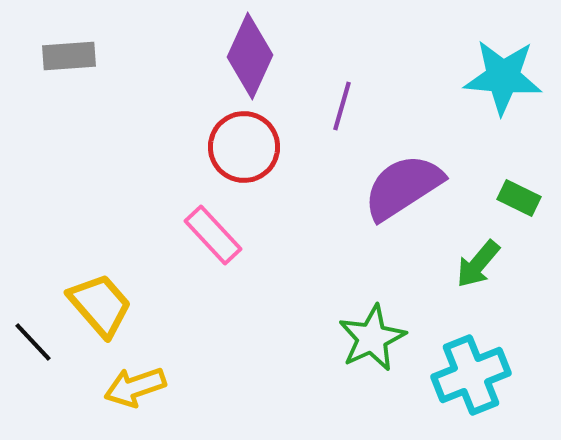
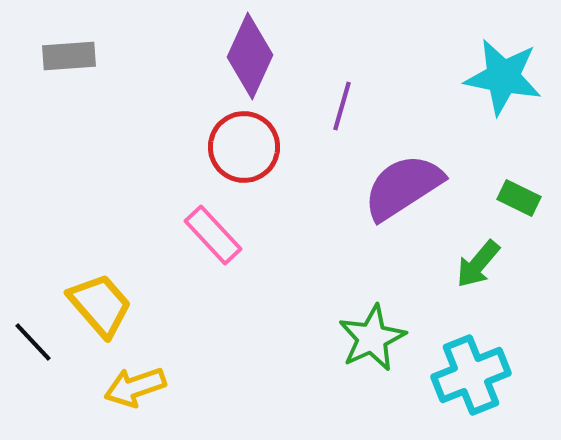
cyan star: rotated 6 degrees clockwise
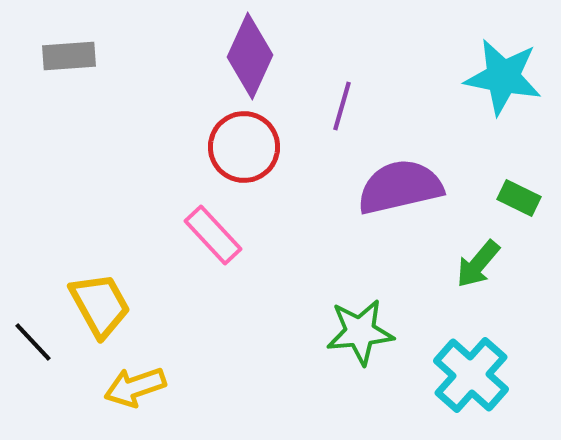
purple semicircle: moved 3 px left; rotated 20 degrees clockwise
yellow trapezoid: rotated 12 degrees clockwise
green star: moved 12 px left, 6 px up; rotated 20 degrees clockwise
cyan cross: rotated 26 degrees counterclockwise
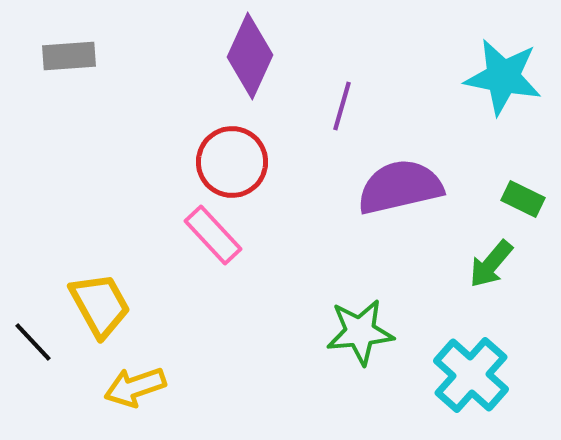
red circle: moved 12 px left, 15 px down
green rectangle: moved 4 px right, 1 px down
green arrow: moved 13 px right
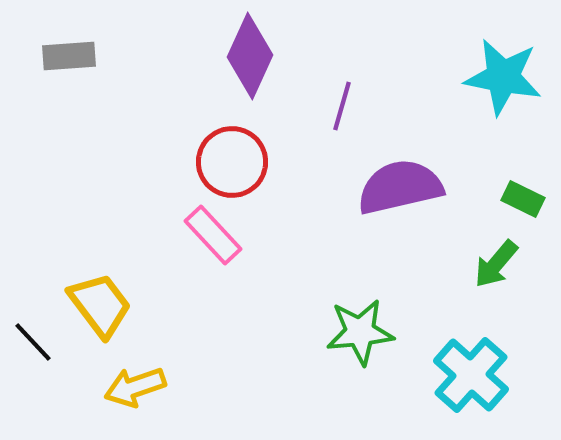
green arrow: moved 5 px right
yellow trapezoid: rotated 8 degrees counterclockwise
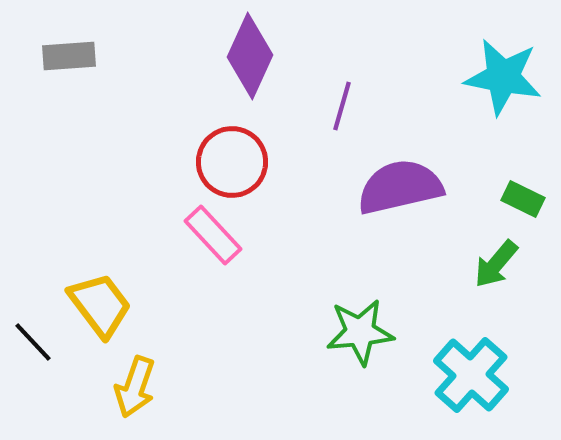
yellow arrow: rotated 52 degrees counterclockwise
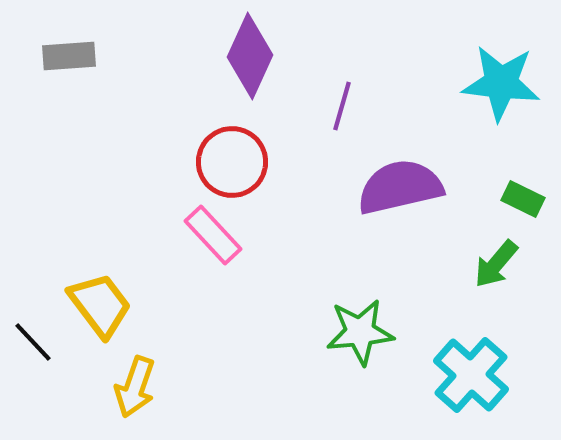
cyan star: moved 2 px left, 6 px down; rotated 4 degrees counterclockwise
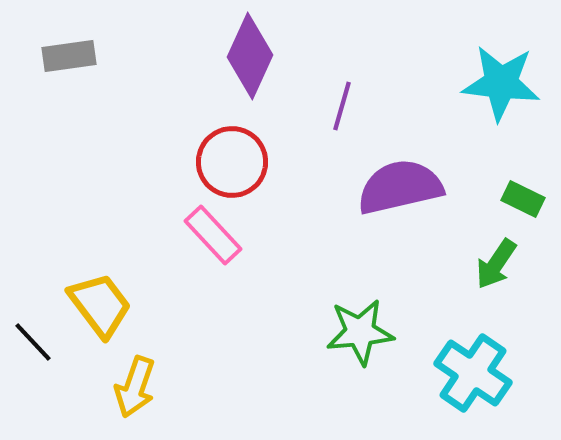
gray rectangle: rotated 4 degrees counterclockwise
green arrow: rotated 6 degrees counterclockwise
cyan cross: moved 2 px right, 2 px up; rotated 8 degrees counterclockwise
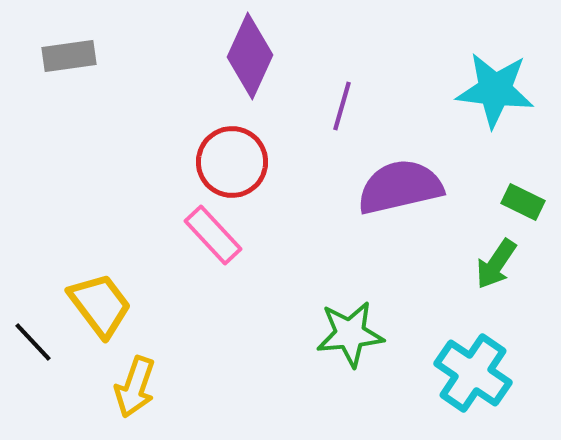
cyan star: moved 6 px left, 7 px down
green rectangle: moved 3 px down
green star: moved 10 px left, 2 px down
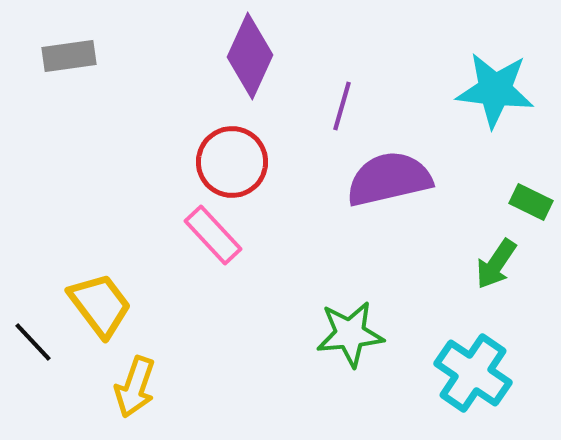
purple semicircle: moved 11 px left, 8 px up
green rectangle: moved 8 px right
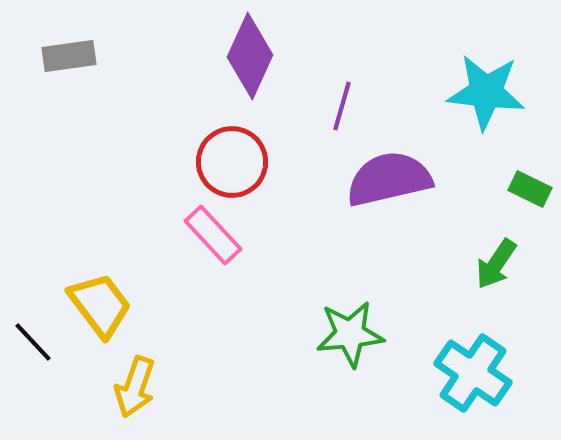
cyan star: moved 9 px left, 2 px down
green rectangle: moved 1 px left, 13 px up
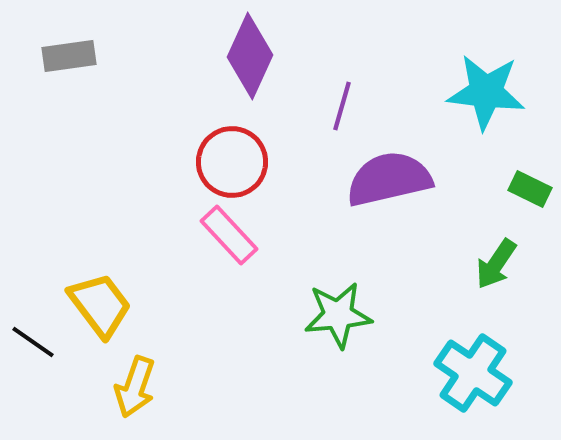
pink rectangle: moved 16 px right
green star: moved 12 px left, 19 px up
black line: rotated 12 degrees counterclockwise
